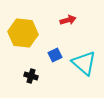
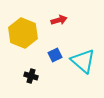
red arrow: moved 9 px left
yellow hexagon: rotated 16 degrees clockwise
cyan triangle: moved 1 px left, 2 px up
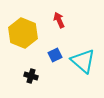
red arrow: rotated 98 degrees counterclockwise
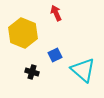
red arrow: moved 3 px left, 7 px up
cyan triangle: moved 9 px down
black cross: moved 1 px right, 4 px up
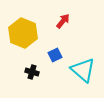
red arrow: moved 7 px right, 8 px down; rotated 63 degrees clockwise
